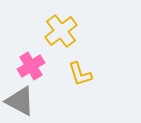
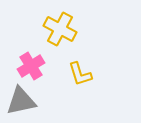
yellow cross: moved 1 px left, 2 px up; rotated 24 degrees counterclockwise
gray triangle: moved 1 px right; rotated 40 degrees counterclockwise
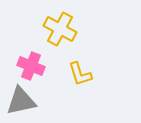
pink cross: rotated 36 degrees counterclockwise
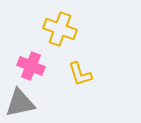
yellow cross: rotated 8 degrees counterclockwise
gray triangle: moved 1 px left, 2 px down
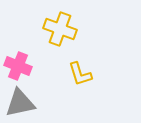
pink cross: moved 13 px left
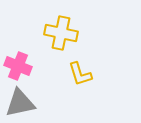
yellow cross: moved 1 px right, 4 px down; rotated 8 degrees counterclockwise
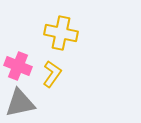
yellow L-shape: moved 28 px left; rotated 128 degrees counterclockwise
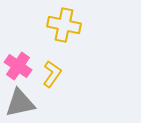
yellow cross: moved 3 px right, 8 px up
pink cross: rotated 12 degrees clockwise
